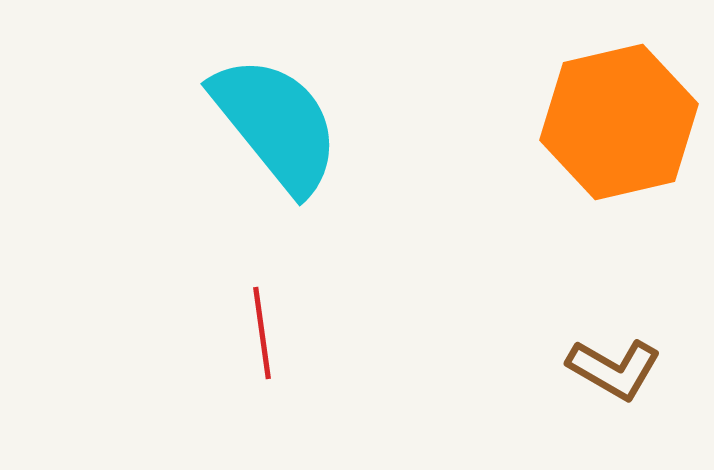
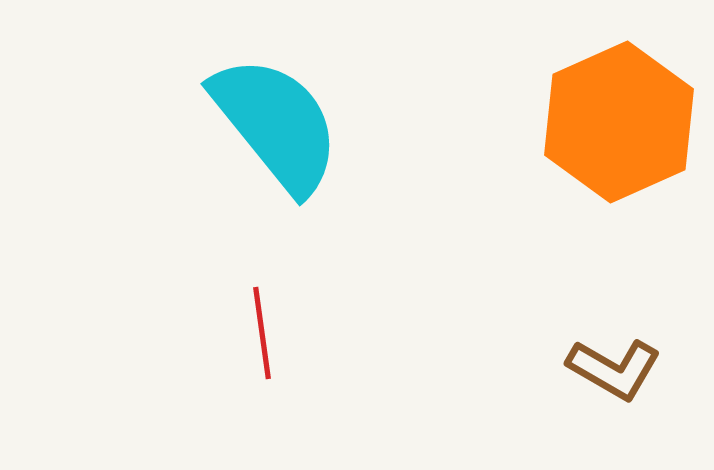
orange hexagon: rotated 11 degrees counterclockwise
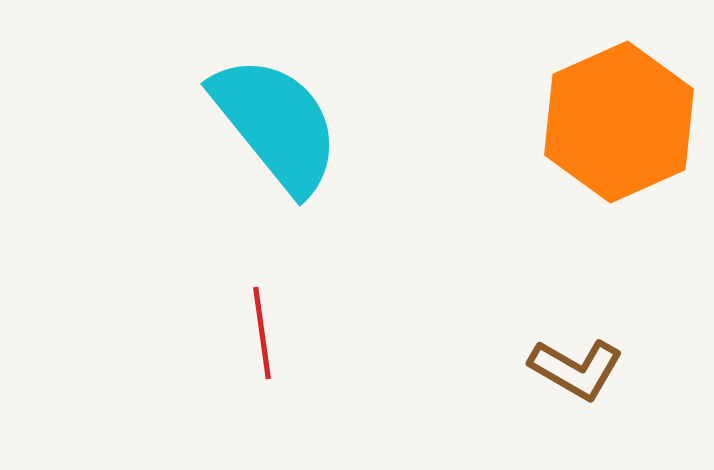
brown L-shape: moved 38 px left
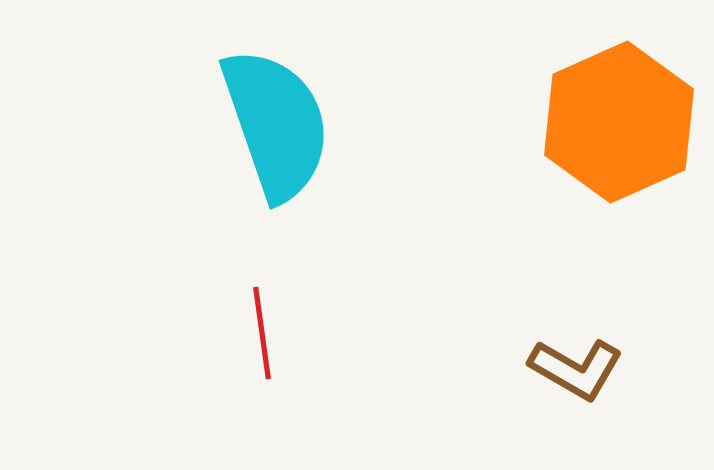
cyan semicircle: rotated 20 degrees clockwise
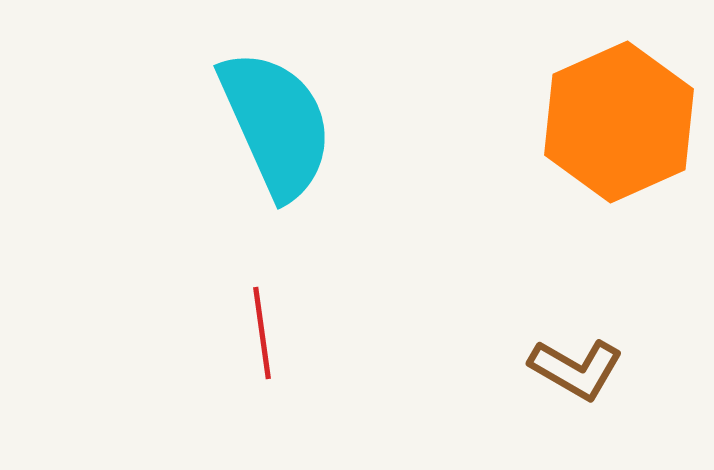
cyan semicircle: rotated 5 degrees counterclockwise
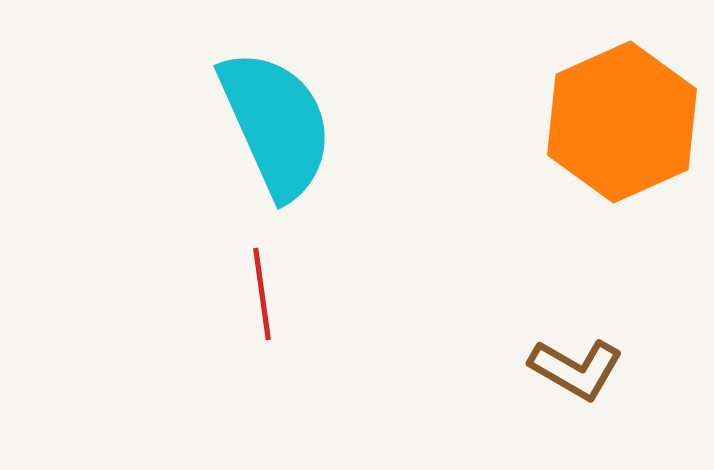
orange hexagon: moved 3 px right
red line: moved 39 px up
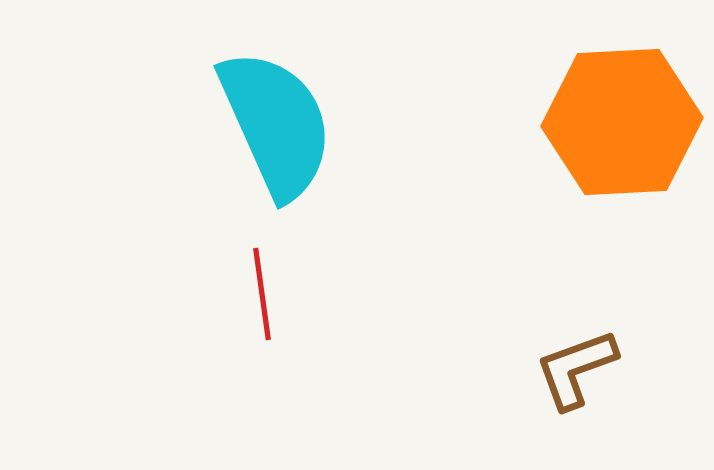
orange hexagon: rotated 21 degrees clockwise
brown L-shape: rotated 130 degrees clockwise
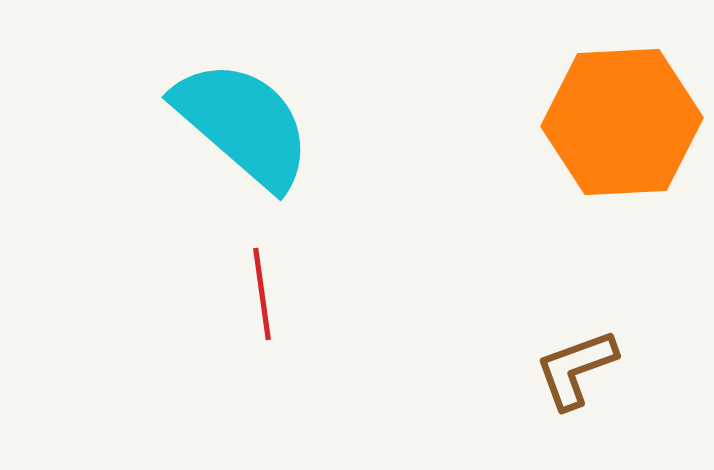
cyan semicircle: moved 33 px left; rotated 25 degrees counterclockwise
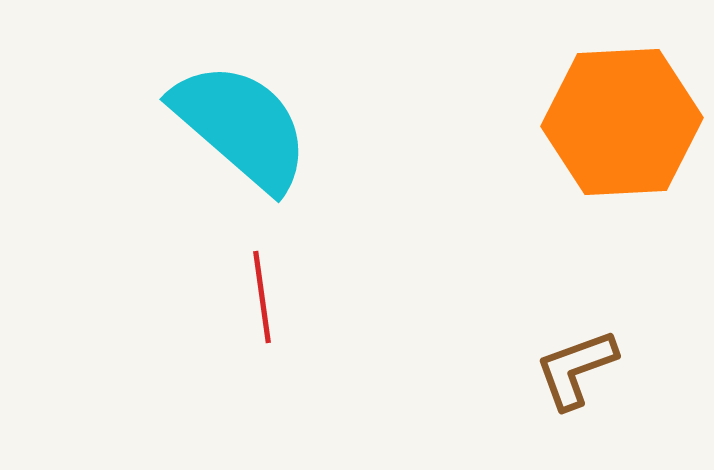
cyan semicircle: moved 2 px left, 2 px down
red line: moved 3 px down
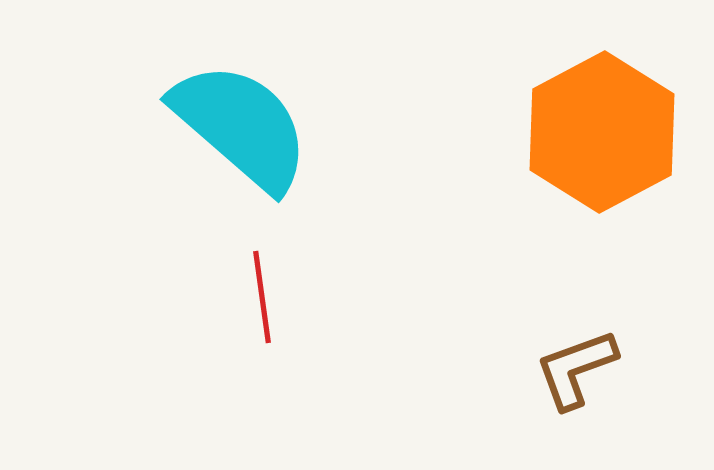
orange hexagon: moved 20 px left, 10 px down; rotated 25 degrees counterclockwise
